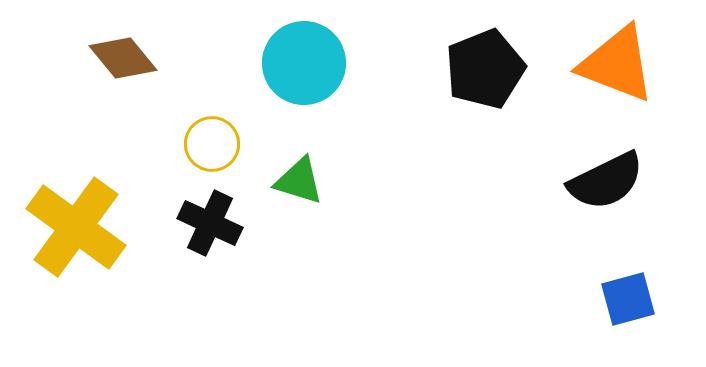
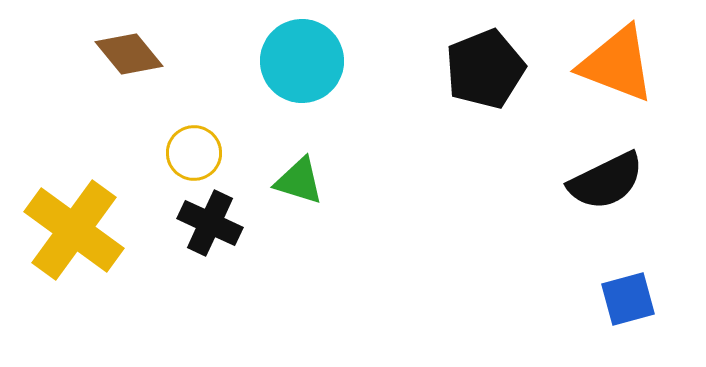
brown diamond: moved 6 px right, 4 px up
cyan circle: moved 2 px left, 2 px up
yellow circle: moved 18 px left, 9 px down
yellow cross: moved 2 px left, 3 px down
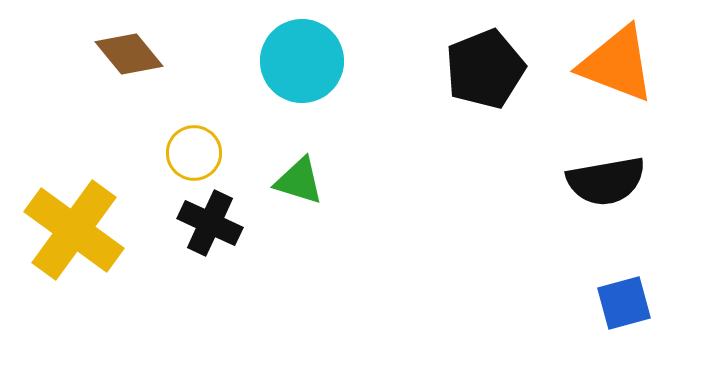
black semicircle: rotated 16 degrees clockwise
blue square: moved 4 px left, 4 px down
